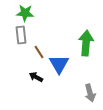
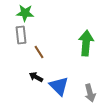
blue triangle: moved 22 px down; rotated 15 degrees counterclockwise
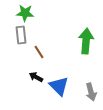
green arrow: moved 2 px up
gray arrow: moved 1 px right, 1 px up
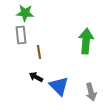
brown line: rotated 24 degrees clockwise
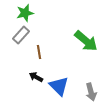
green star: rotated 18 degrees counterclockwise
gray rectangle: rotated 48 degrees clockwise
green arrow: rotated 125 degrees clockwise
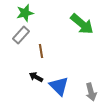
green arrow: moved 4 px left, 17 px up
brown line: moved 2 px right, 1 px up
